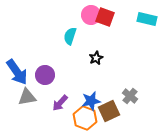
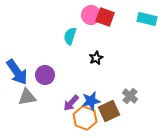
purple arrow: moved 11 px right
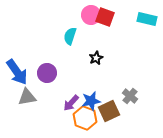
purple circle: moved 2 px right, 2 px up
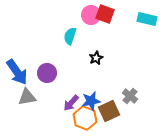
red square: moved 3 px up
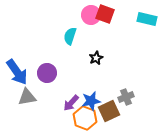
gray cross: moved 4 px left, 1 px down; rotated 28 degrees clockwise
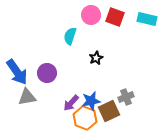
red square: moved 10 px right, 3 px down
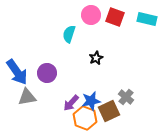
cyan semicircle: moved 1 px left, 2 px up
gray cross: rotated 28 degrees counterclockwise
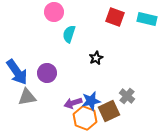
pink circle: moved 37 px left, 3 px up
gray cross: moved 1 px right, 1 px up
purple arrow: moved 2 px right; rotated 30 degrees clockwise
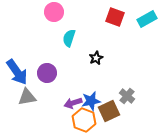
cyan rectangle: rotated 42 degrees counterclockwise
cyan semicircle: moved 4 px down
orange hexagon: moved 1 px left, 2 px down
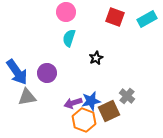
pink circle: moved 12 px right
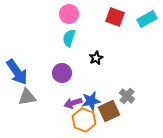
pink circle: moved 3 px right, 2 px down
purple circle: moved 15 px right
